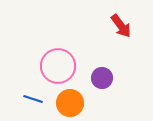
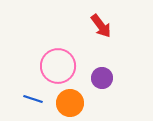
red arrow: moved 20 px left
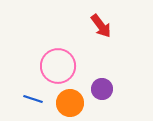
purple circle: moved 11 px down
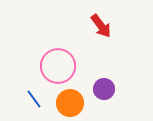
purple circle: moved 2 px right
blue line: moved 1 px right; rotated 36 degrees clockwise
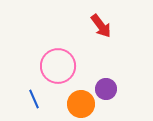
purple circle: moved 2 px right
blue line: rotated 12 degrees clockwise
orange circle: moved 11 px right, 1 px down
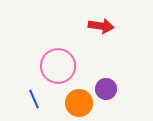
red arrow: rotated 45 degrees counterclockwise
orange circle: moved 2 px left, 1 px up
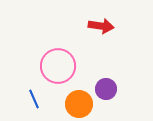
orange circle: moved 1 px down
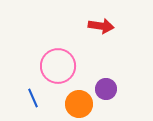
blue line: moved 1 px left, 1 px up
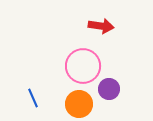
pink circle: moved 25 px right
purple circle: moved 3 px right
